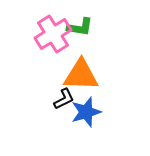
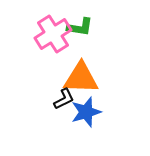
orange triangle: moved 3 px down
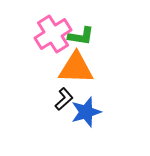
green L-shape: moved 1 px right, 9 px down
orange triangle: moved 5 px left, 10 px up
black L-shape: rotated 15 degrees counterclockwise
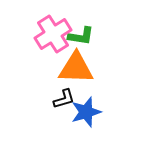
black L-shape: rotated 25 degrees clockwise
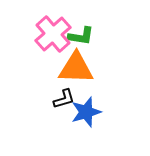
pink cross: rotated 9 degrees counterclockwise
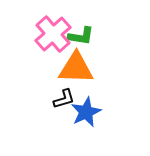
blue star: rotated 8 degrees counterclockwise
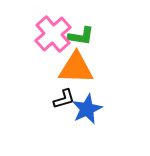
blue star: moved 1 px right, 3 px up
